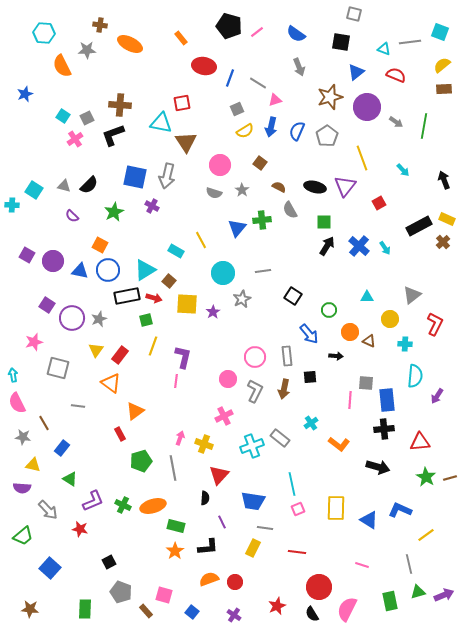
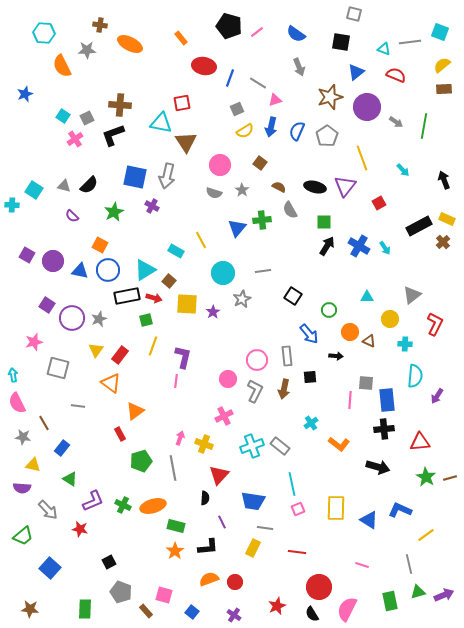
blue cross at (359, 246): rotated 10 degrees counterclockwise
pink circle at (255, 357): moved 2 px right, 3 px down
gray rectangle at (280, 438): moved 8 px down
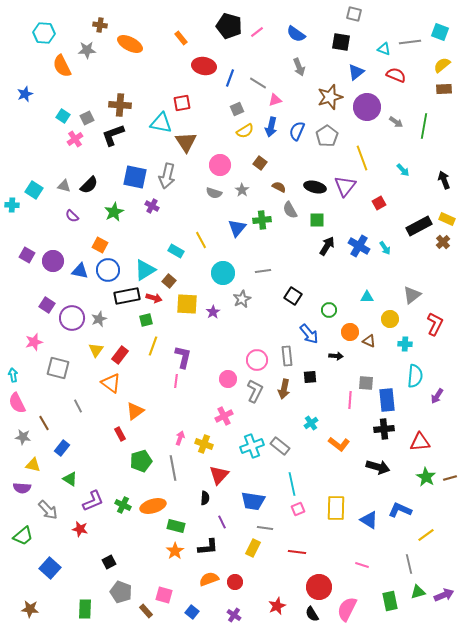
green square at (324, 222): moved 7 px left, 2 px up
gray line at (78, 406): rotated 56 degrees clockwise
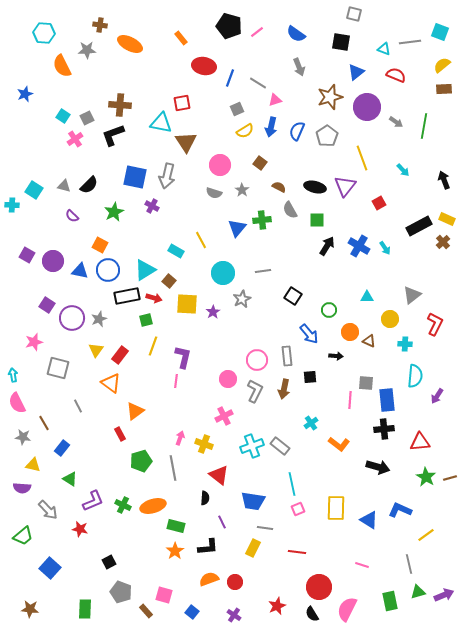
red triangle at (219, 475): rotated 35 degrees counterclockwise
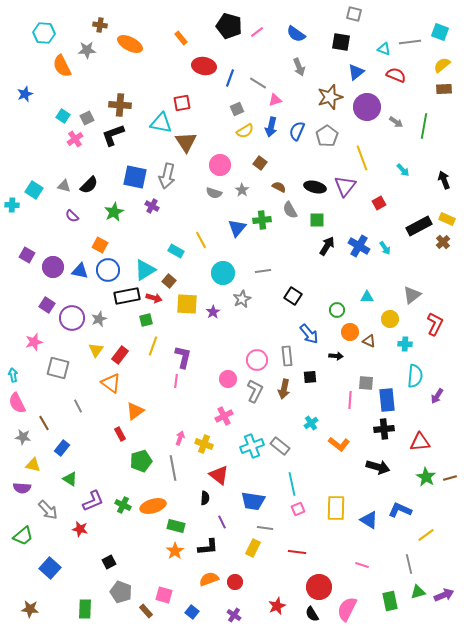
purple circle at (53, 261): moved 6 px down
green circle at (329, 310): moved 8 px right
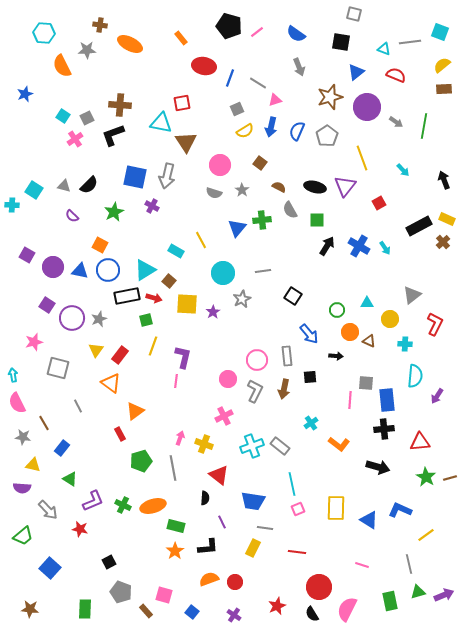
cyan triangle at (367, 297): moved 6 px down
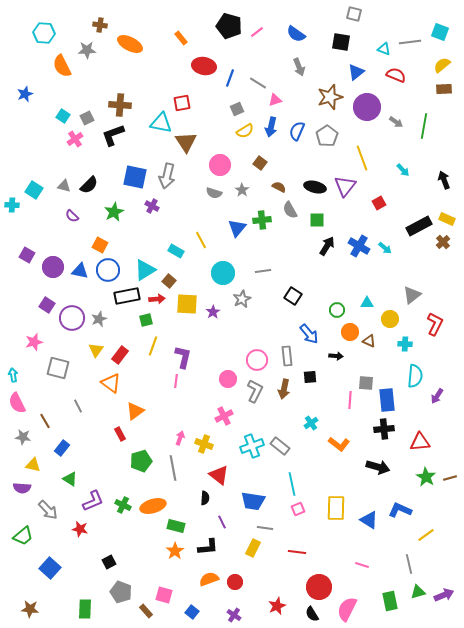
cyan arrow at (385, 248): rotated 16 degrees counterclockwise
red arrow at (154, 298): moved 3 px right, 1 px down; rotated 21 degrees counterclockwise
brown line at (44, 423): moved 1 px right, 2 px up
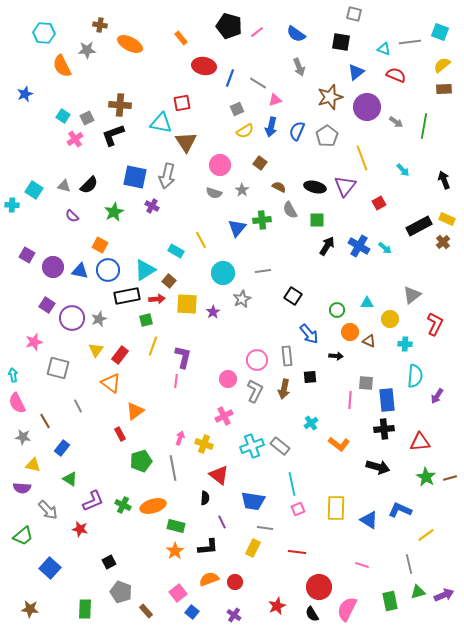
pink square at (164, 595): moved 14 px right, 2 px up; rotated 36 degrees clockwise
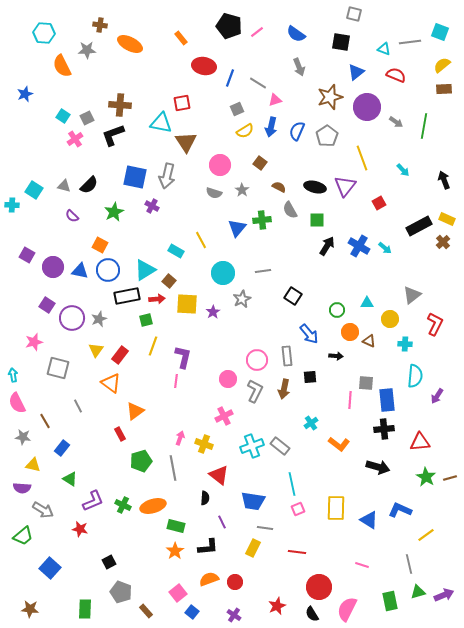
gray arrow at (48, 510): moved 5 px left; rotated 15 degrees counterclockwise
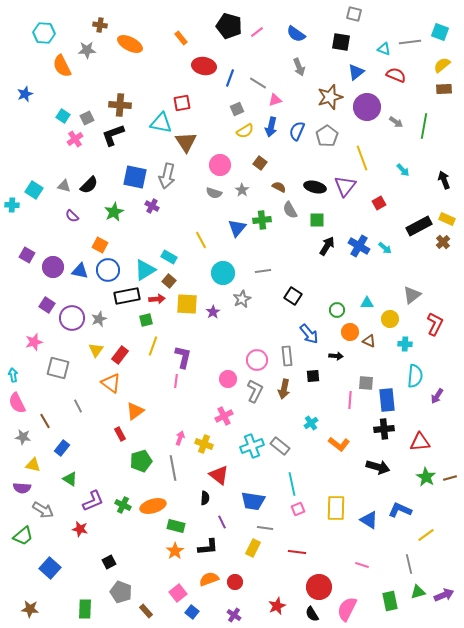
cyan rectangle at (176, 251): moved 7 px left, 6 px down
black square at (310, 377): moved 3 px right, 1 px up
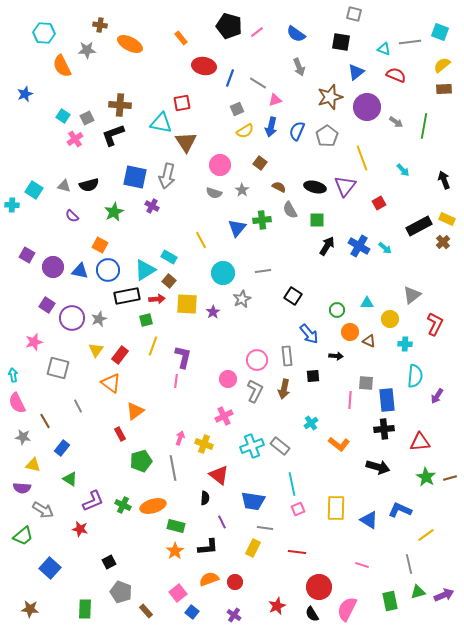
black semicircle at (89, 185): rotated 30 degrees clockwise
